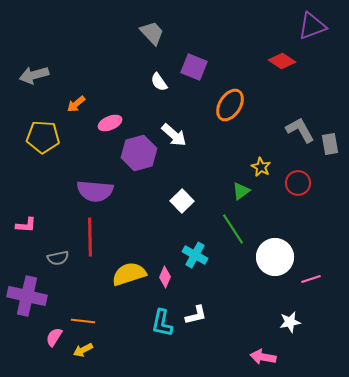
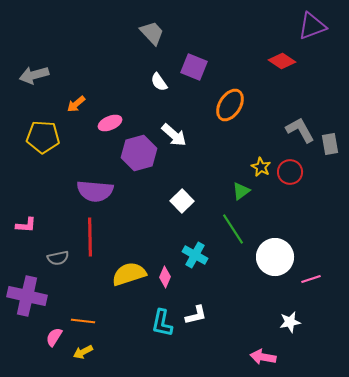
red circle: moved 8 px left, 11 px up
yellow arrow: moved 2 px down
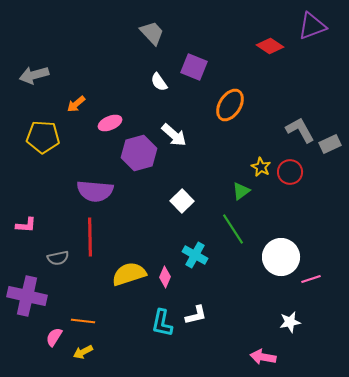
red diamond: moved 12 px left, 15 px up
gray rectangle: rotated 75 degrees clockwise
white circle: moved 6 px right
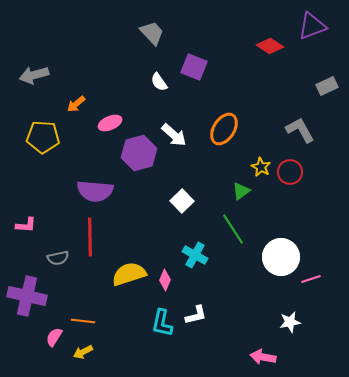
orange ellipse: moved 6 px left, 24 px down
gray rectangle: moved 3 px left, 58 px up
pink diamond: moved 3 px down
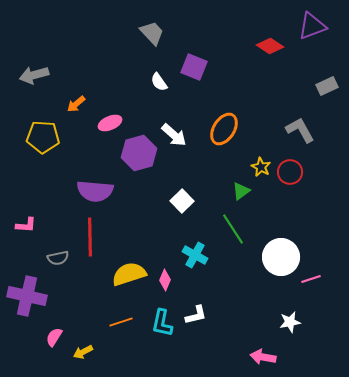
orange line: moved 38 px right, 1 px down; rotated 25 degrees counterclockwise
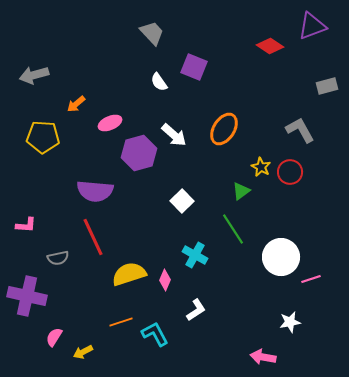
gray rectangle: rotated 10 degrees clockwise
red line: moved 3 px right; rotated 24 degrees counterclockwise
white L-shape: moved 5 px up; rotated 20 degrees counterclockwise
cyan L-shape: moved 7 px left, 11 px down; rotated 140 degrees clockwise
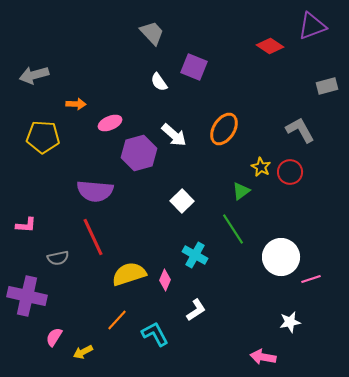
orange arrow: rotated 138 degrees counterclockwise
orange line: moved 4 px left, 2 px up; rotated 30 degrees counterclockwise
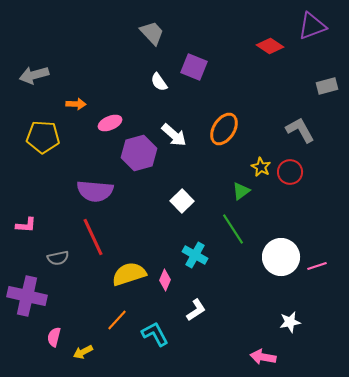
pink line: moved 6 px right, 13 px up
pink semicircle: rotated 18 degrees counterclockwise
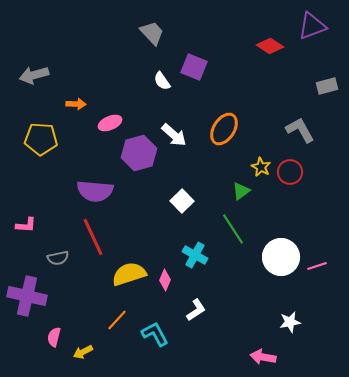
white semicircle: moved 3 px right, 1 px up
yellow pentagon: moved 2 px left, 2 px down
